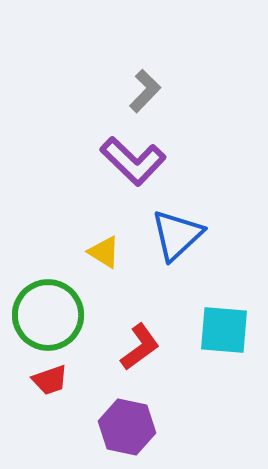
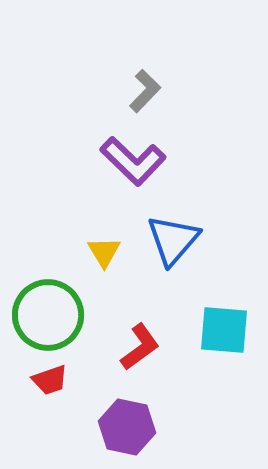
blue triangle: moved 4 px left, 5 px down; rotated 6 degrees counterclockwise
yellow triangle: rotated 27 degrees clockwise
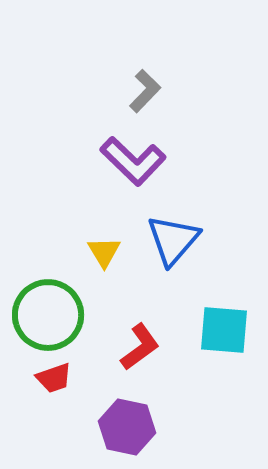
red trapezoid: moved 4 px right, 2 px up
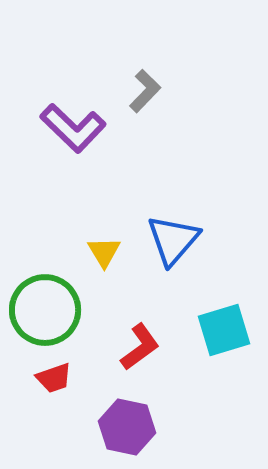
purple L-shape: moved 60 px left, 33 px up
green circle: moved 3 px left, 5 px up
cyan square: rotated 22 degrees counterclockwise
